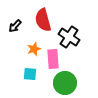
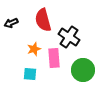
black arrow: moved 4 px left, 3 px up; rotated 24 degrees clockwise
pink rectangle: moved 1 px right, 1 px up
green circle: moved 18 px right, 13 px up
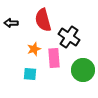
black arrow: rotated 24 degrees clockwise
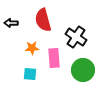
black cross: moved 7 px right
orange star: moved 2 px left, 1 px up; rotated 16 degrees clockwise
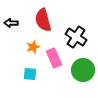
orange star: moved 1 px right, 1 px up; rotated 16 degrees counterclockwise
pink rectangle: rotated 18 degrees counterclockwise
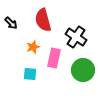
black arrow: rotated 136 degrees counterclockwise
pink rectangle: rotated 36 degrees clockwise
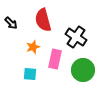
pink rectangle: moved 1 px right, 1 px down
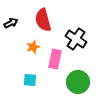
black arrow: rotated 72 degrees counterclockwise
black cross: moved 2 px down
green circle: moved 5 px left, 12 px down
cyan square: moved 6 px down
